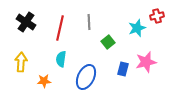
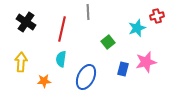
gray line: moved 1 px left, 10 px up
red line: moved 2 px right, 1 px down
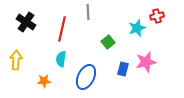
yellow arrow: moved 5 px left, 2 px up
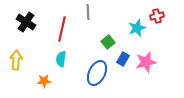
blue rectangle: moved 10 px up; rotated 16 degrees clockwise
blue ellipse: moved 11 px right, 4 px up
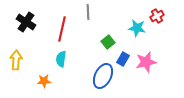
red cross: rotated 16 degrees counterclockwise
cyan star: rotated 30 degrees clockwise
blue ellipse: moved 6 px right, 3 px down
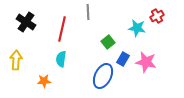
pink star: rotated 25 degrees clockwise
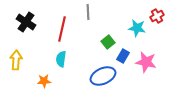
blue rectangle: moved 3 px up
blue ellipse: rotated 40 degrees clockwise
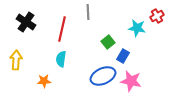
pink star: moved 15 px left, 19 px down
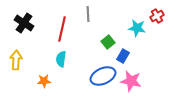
gray line: moved 2 px down
black cross: moved 2 px left, 1 px down
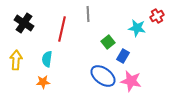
cyan semicircle: moved 14 px left
blue ellipse: rotated 60 degrees clockwise
orange star: moved 1 px left, 1 px down
